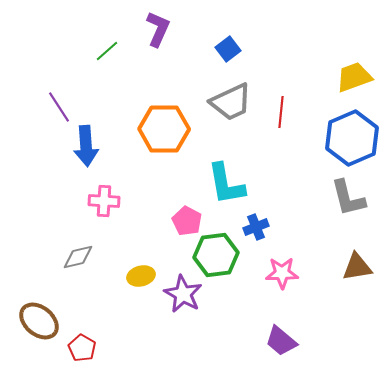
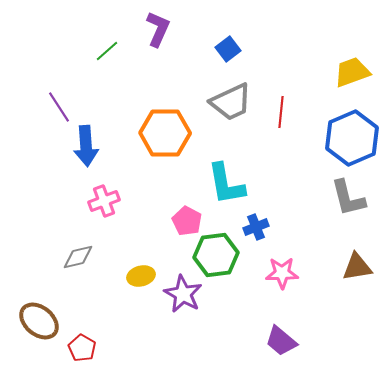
yellow trapezoid: moved 2 px left, 5 px up
orange hexagon: moved 1 px right, 4 px down
pink cross: rotated 24 degrees counterclockwise
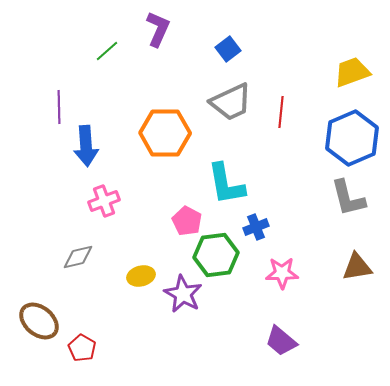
purple line: rotated 32 degrees clockwise
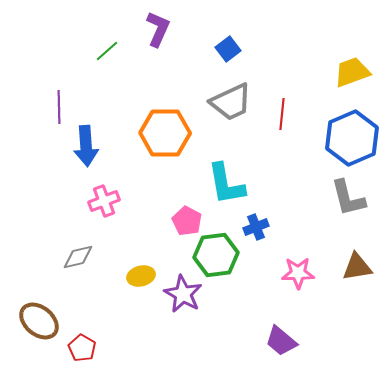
red line: moved 1 px right, 2 px down
pink star: moved 16 px right
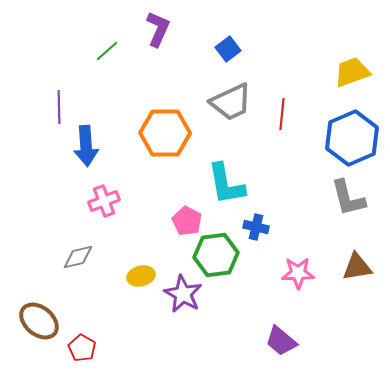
blue cross: rotated 35 degrees clockwise
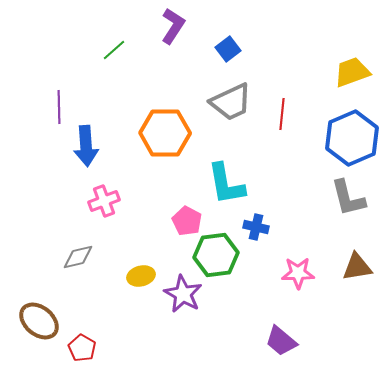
purple L-shape: moved 15 px right, 3 px up; rotated 9 degrees clockwise
green line: moved 7 px right, 1 px up
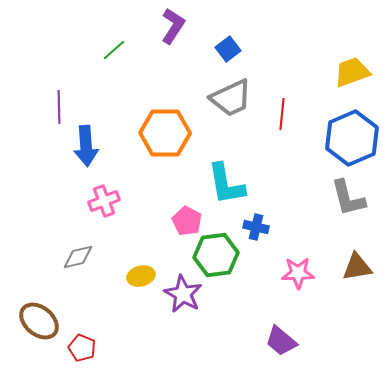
gray trapezoid: moved 4 px up
red pentagon: rotated 8 degrees counterclockwise
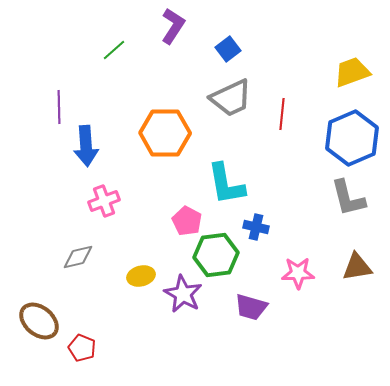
purple trapezoid: moved 30 px left, 34 px up; rotated 24 degrees counterclockwise
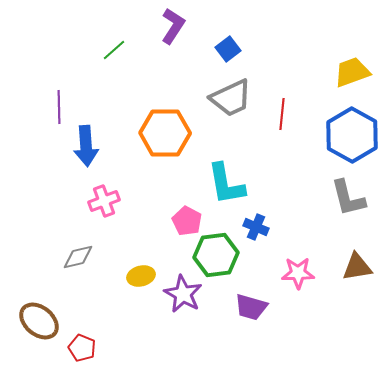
blue hexagon: moved 3 px up; rotated 8 degrees counterclockwise
blue cross: rotated 10 degrees clockwise
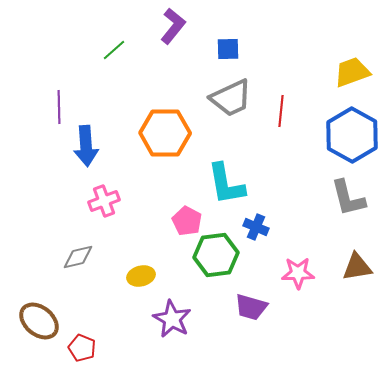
purple L-shape: rotated 6 degrees clockwise
blue square: rotated 35 degrees clockwise
red line: moved 1 px left, 3 px up
purple star: moved 11 px left, 25 px down
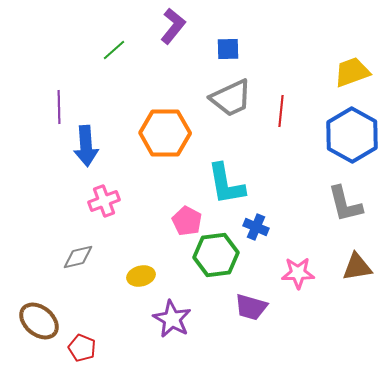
gray L-shape: moved 3 px left, 6 px down
